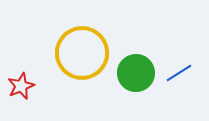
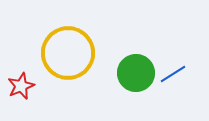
yellow circle: moved 14 px left
blue line: moved 6 px left, 1 px down
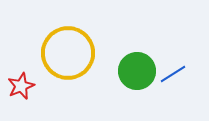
green circle: moved 1 px right, 2 px up
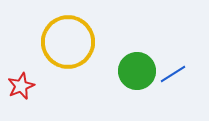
yellow circle: moved 11 px up
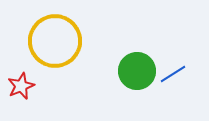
yellow circle: moved 13 px left, 1 px up
